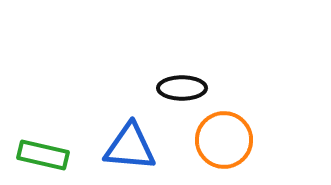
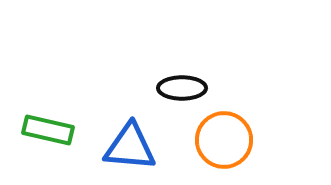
green rectangle: moved 5 px right, 25 px up
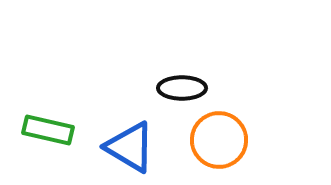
orange circle: moved 5 px left
blue triangle: rotated 26 degrees clockwise
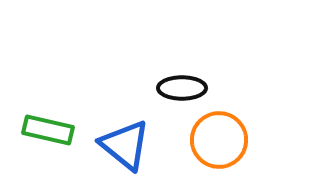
blue triangle: moved 5 px left, 2 px up; rotated 8 degrees clockwise
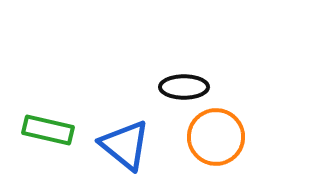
black ellipse: moved 2 px right, 1 px up
orange circle: moved 3 px left, 3 px up
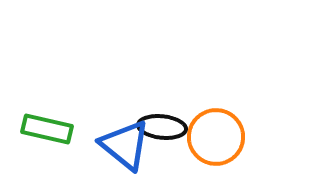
black ellipse: moved 22 px left, 40 px down; rotated 6 degrees clockwise
green rectangle: moved 1 px left, 1 px up
